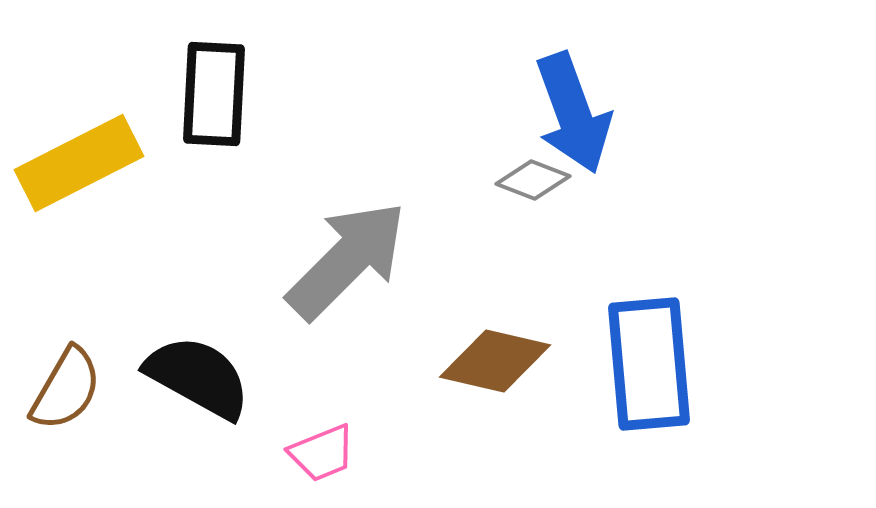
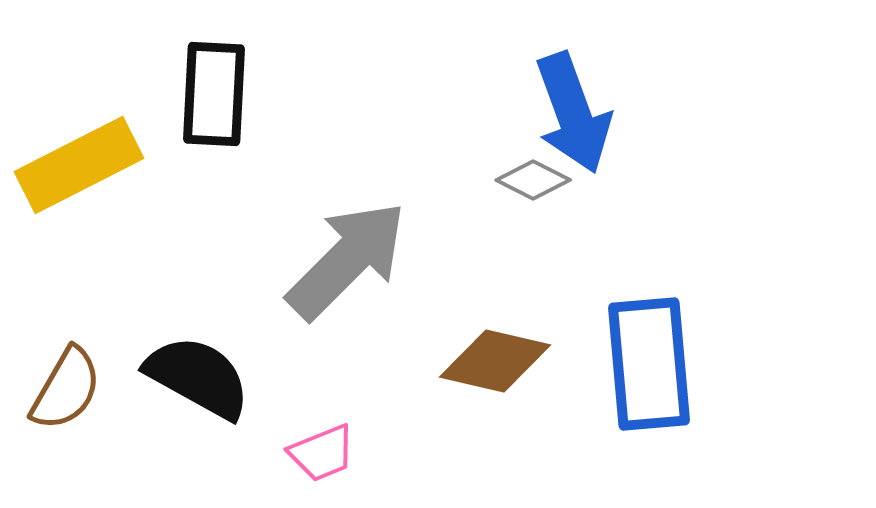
yellow rectangle: moved 2 px down
gray diamond: rotated 6 degrees clockwise
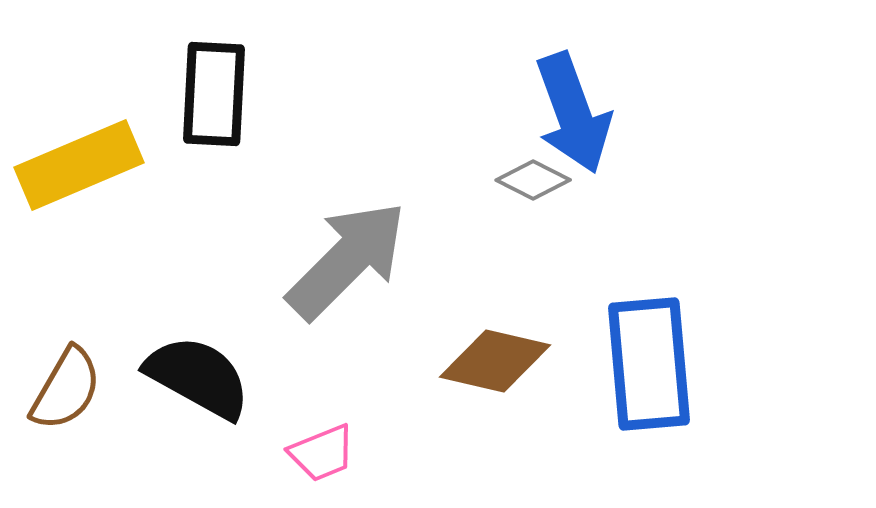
yellow rectangle: rotated 4 degrees clockwise
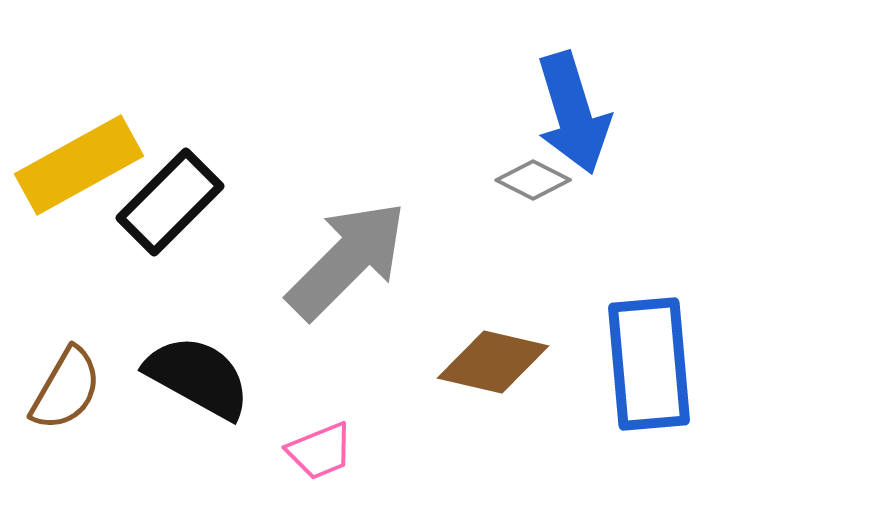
black rectangle: moved 44 px left, 108 px down; rotated 42 degrees clockwise
blue arrow: rotated 3 degrees clockwise
yellow rectangle: rotated 6 degrees counterclockwise
brown diamond: moved 2 px left, 1 px down
pink trapezoid: moved 2 px left, 2 px up
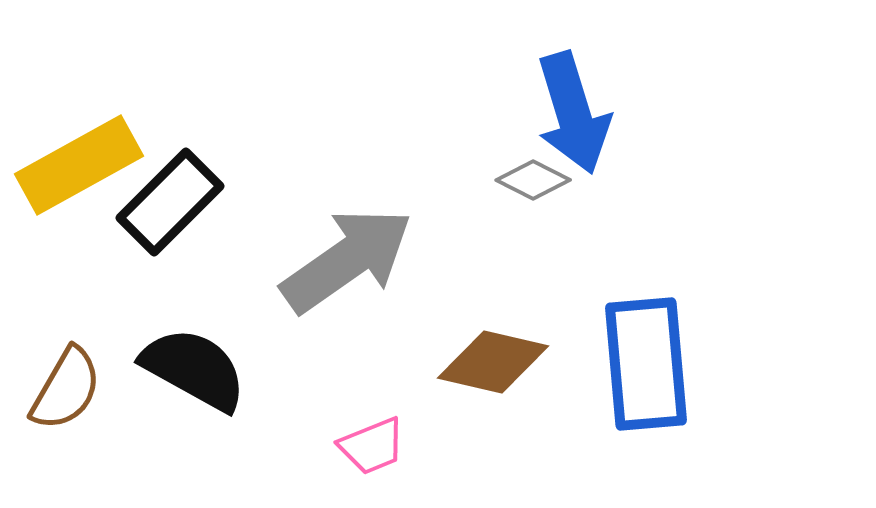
gray arrow: rotated 10 degrees clockwise
blue rectangle: moved 3 px left
black semicircle: moved 4 px left, 8 px up
pink trapezoid: moved 52 px right, 5 px up
